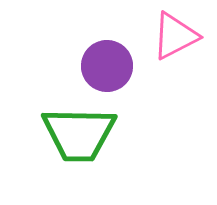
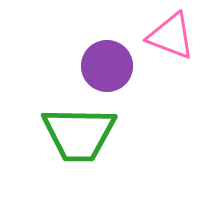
pink triangle: moved 4 px left; rotated 48 degrees clockwise
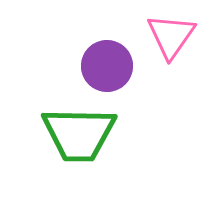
pink triangle: rotated 44 degrees clockwise
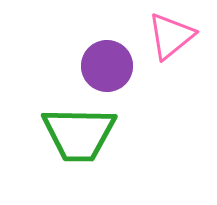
pink triangle: rotated 16 degrees clockwise
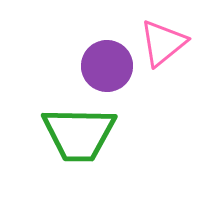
pink triangle: moved 8 px left, 7 px down
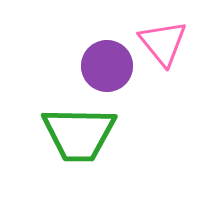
pink triangle: rotated 30 degrees counterclockwise
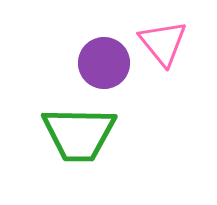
purple circle: moved 3 px left, 3 px up
